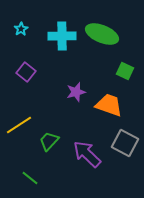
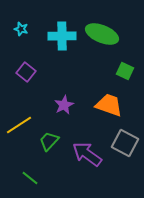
cyan star: rotated 24 degrees counterclockwise
purple star: moved 12 px left, 13 px down; rotated 12 degrees counterclockwise
purple arrow: rotated 8 degrees counterclockwise
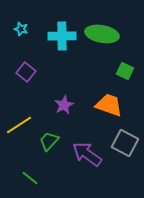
green ellipse: rotated 12 degrees counterclockwise
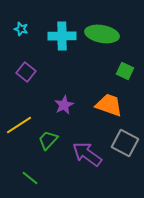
green trapezoid: moved 1 px left, 1 px up
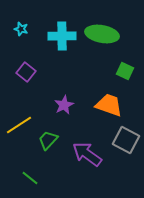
gray square: moved 1 px right, 3 px up
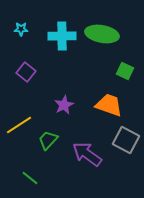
cyan star: rotated 16 degrees counterclockwise
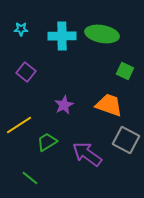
green trapezoid: moved 1 px left, 2 px down; rotated 15 degrees clockwise
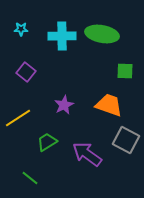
green square: rotated 24 degrees counterclockwise
yellow line: moved 1 px left, 7 px up
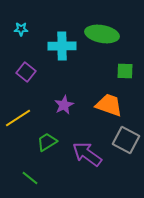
cyan cross: moved 10 px down
